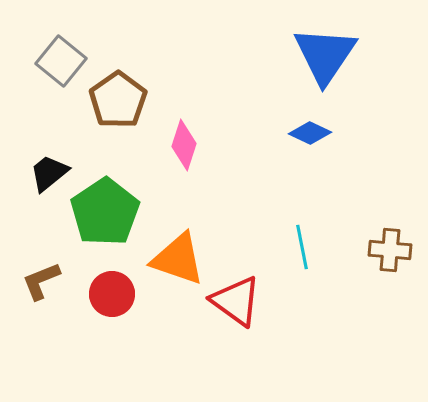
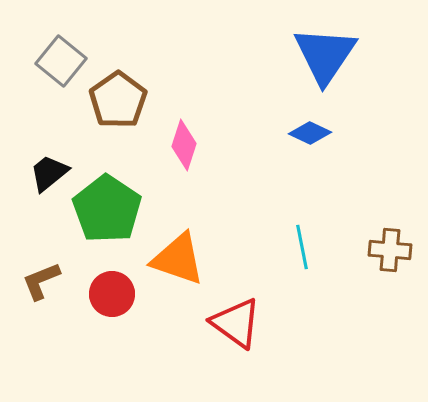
green pentagon: moved 2 px right, 3 px up; rotated 4 degrees counterclockwise
red triangle: moved 22 px down
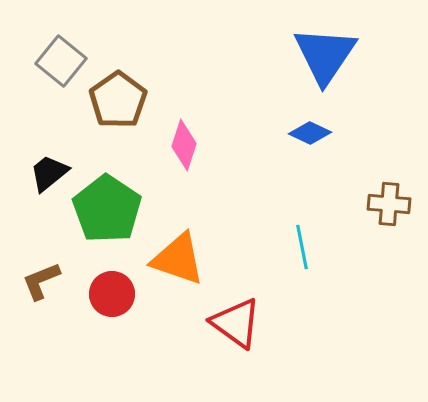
brown cross: moved 1 px left, 46 px up
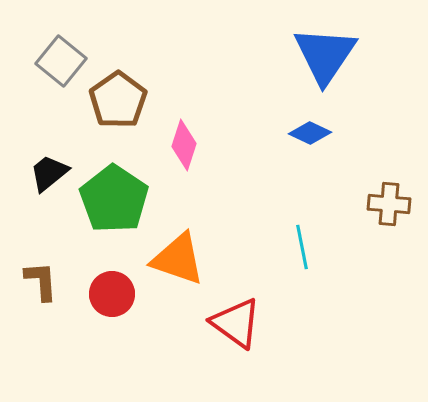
green pentagon: moved 7 px right, 10 px up
brown L-shape: rotated 108 degrees clockwise
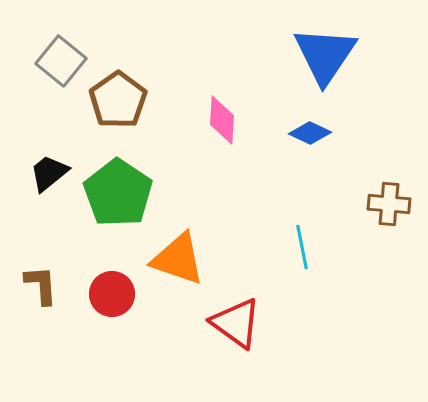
pink diamond: moved 38 px right, 25 px up; rotated 15 degrees counterclockwise
green pentagon: moved 4 px right, 6 px up
brown L-shape: moved 4 px down
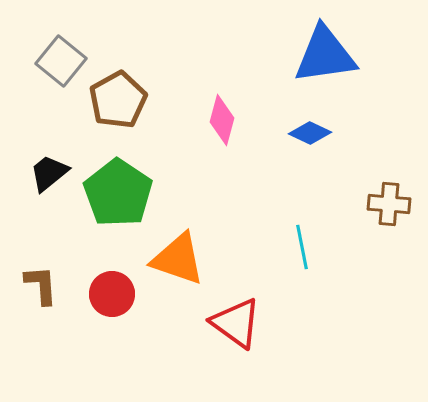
blue triangle: rotated 48 degrees clockwise
brown pentagon: rotated 6 degrees clockwise
pink diamond: rotated 12 degrees clockwise
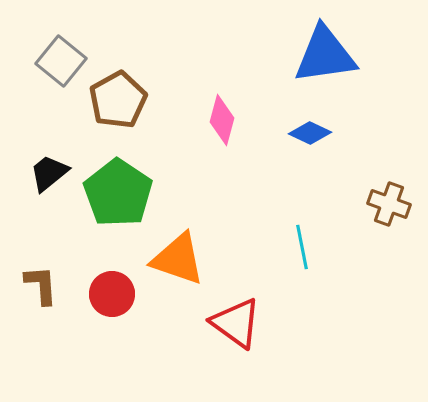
brown cross: rotated 15 degrees clockwise
